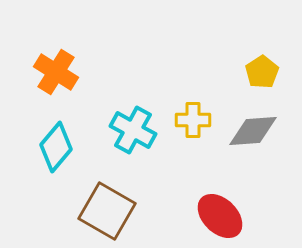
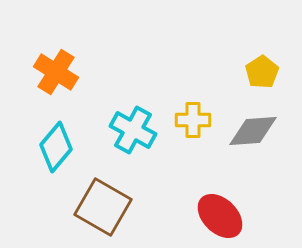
brown square: moved 4 px left, 4 px up
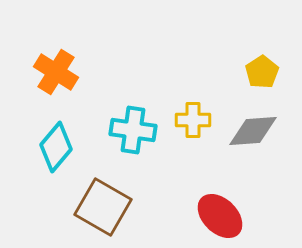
cyan cross: rotated 21 degrees counterclockwise
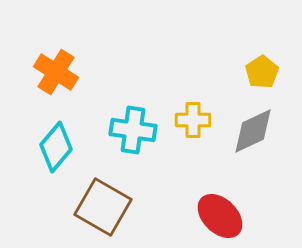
gray diamond: rotated 21 degrees counterclockwise
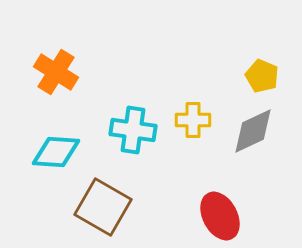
yellow pentagon: moved 4 px down; rotated 16 degrees counterclockwise
cyan diamond: moved 5 px down; rotated 54 degrees clockwise
red ellipse: rotated 18 degrees clockwise
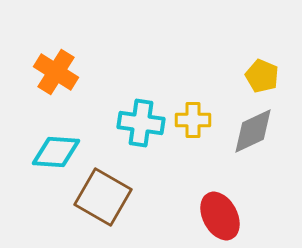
cyan cross: moved 8 px right, 7 px up
brown square: moved 10 px up
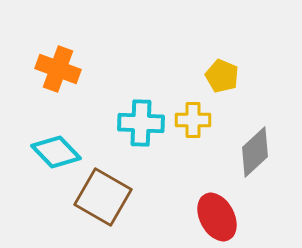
orange cross: moved 2 px right, 3 px up; rotated 12 degrees counterclockwise
yellow pentagon: moved 40 px left
cyan cross: rotated 6 degrees counterclockwise
gray diamond: moved 2 px right, 21 px down; rotated 18 degrees counterclockwise
cyan diamond: rotated 42 degrees clockwise
red ellipse: moved 3 px left, 1 px down
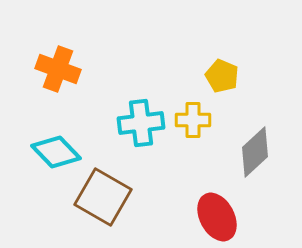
cyan cross: rotated 9 degrees counterclockwise
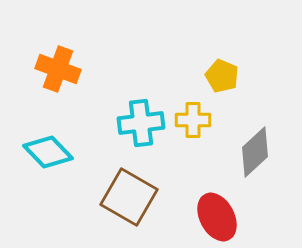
cyan diamond: moved 8 px left
brown square: moved 26 px right
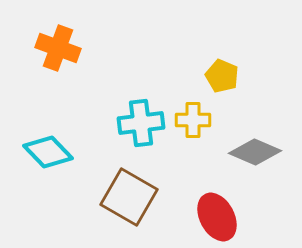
orange cross: moved 21 px up
gray diamond: rotated 66 degrees clockwise
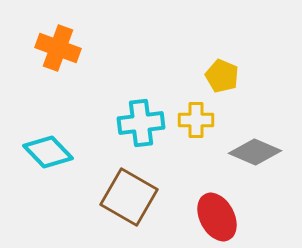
yellow cross: moved 3 px right
